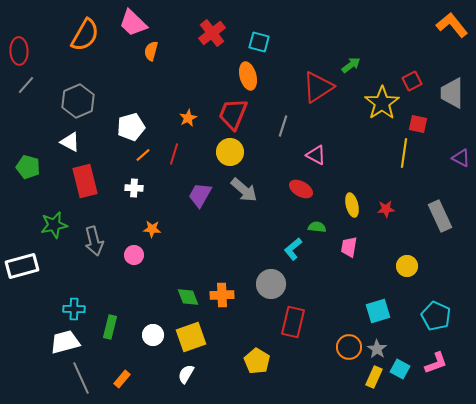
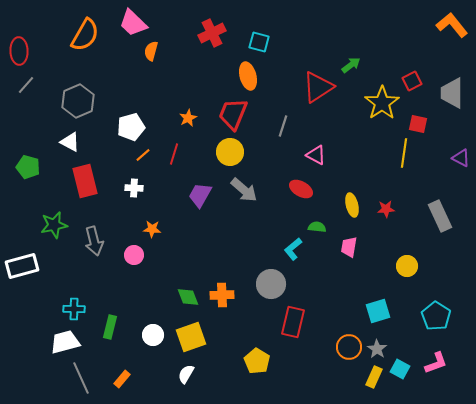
red cross at (212, 33): rotated 12 degrees clockwise
cyan pentagon at (436, 316): rotated 8 degrees clockwise
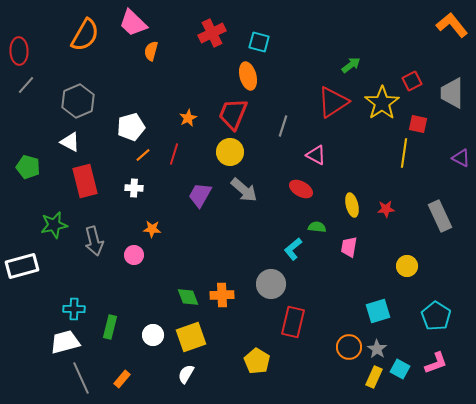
red triangle at (318, 87): moved 15 px right, 15 px down
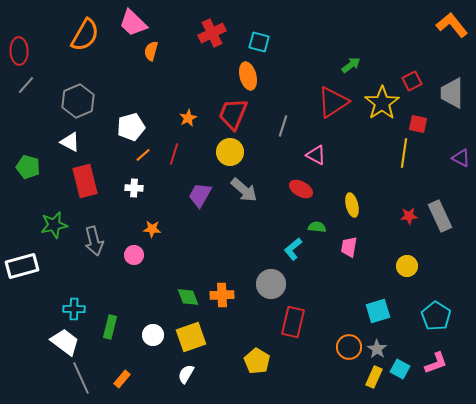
red star at (386, 209): moved 23 px right, 7 px down
white trapezoid at (65, 342): rotated 52 degrees clockwise
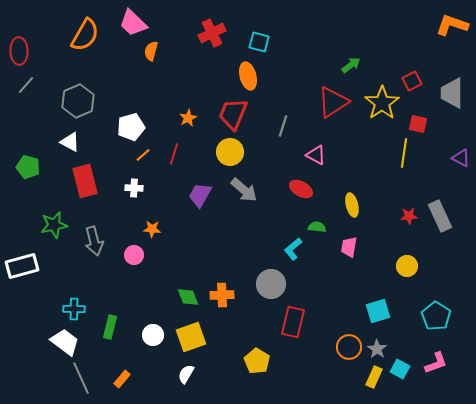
orange L-shape at (452, 25): rotated 32 degrees counterclockwise
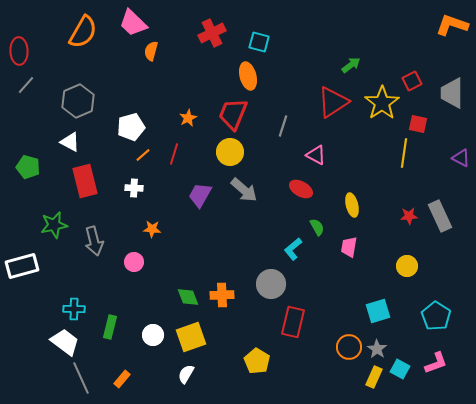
orange semicircle at (85, 35): moved 2 px left, 3 px up
green semicircle at (317, 227): rotated 54 degrees clockwise
pink circle at (134, 255): moved 7 px down
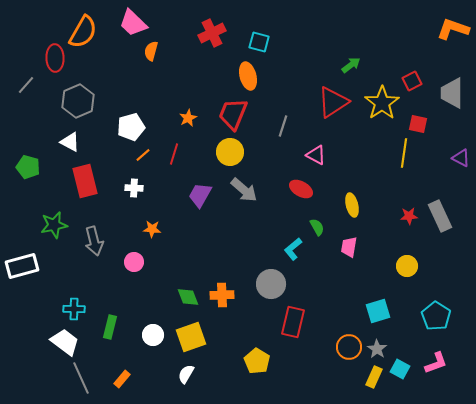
orange L-shape at (452, 25): moved 1 px right, 4 px down
red ellipse at (19, 51): moved 36 px right, 7 px down
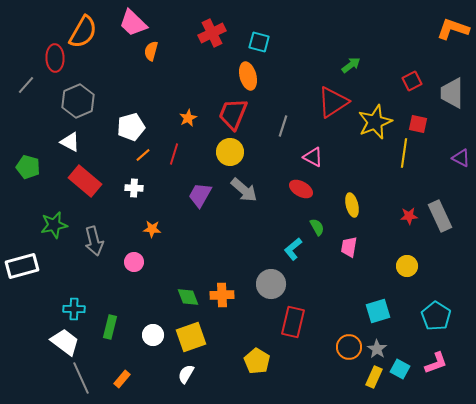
yellow star at (382, 103): moved 7 px left, 19 px down; rotated 12 degrees clockwise
pink triangle at (316, 155): moved 3 px left, 2 px down
red rectangle at (85, 181): rotated 36 degrees counterclockwise
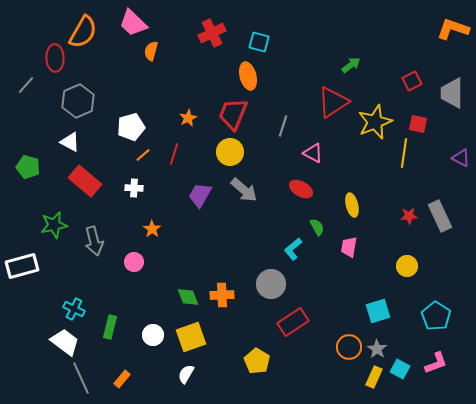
pink triangle at (313, 157): moved 4 px up
orange star at (152, 229): rotated 30 degrees clockwise
cyan cross at (74, 309): rotated 25 degrees clockwise
red rectangle at (293, 322): rotated 44 degrees clockwise
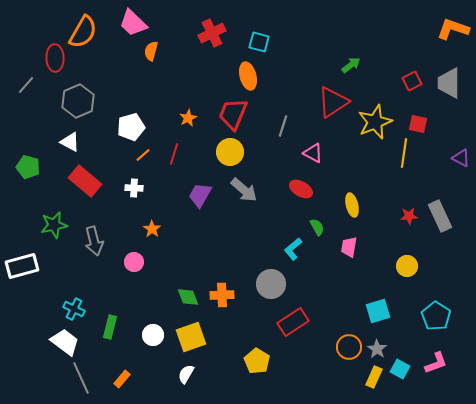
gray trapezoid at (452, 93): moved 3 px left, 10 px up
